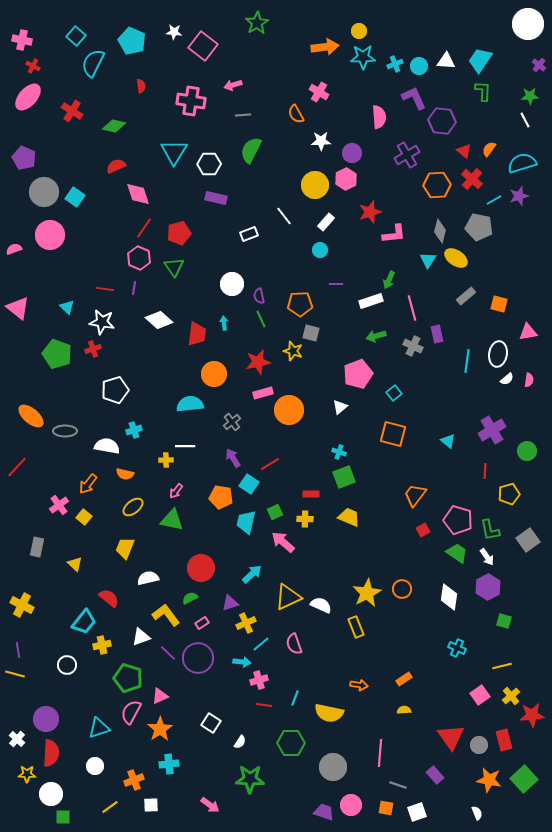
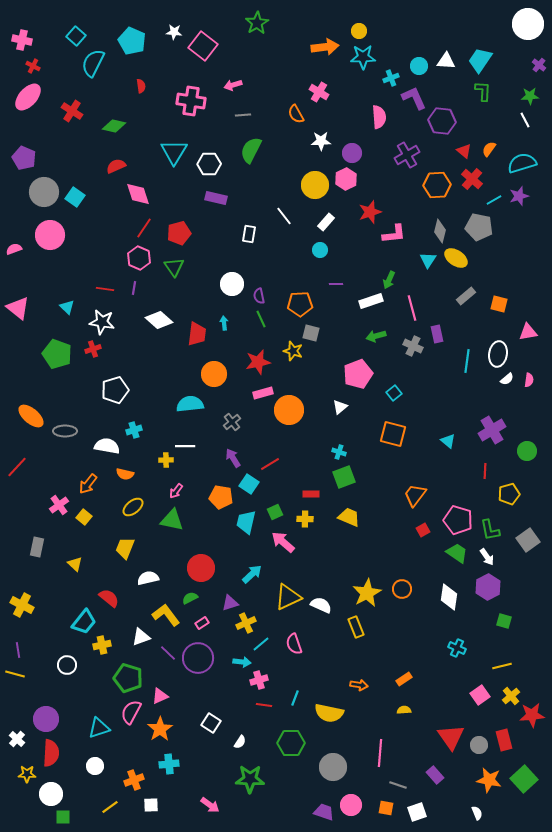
cyan cross at (395, 64): moved 4 px left, 14 px down
white rectangle at (249, 234): rotated 60 degrees counterclockwise
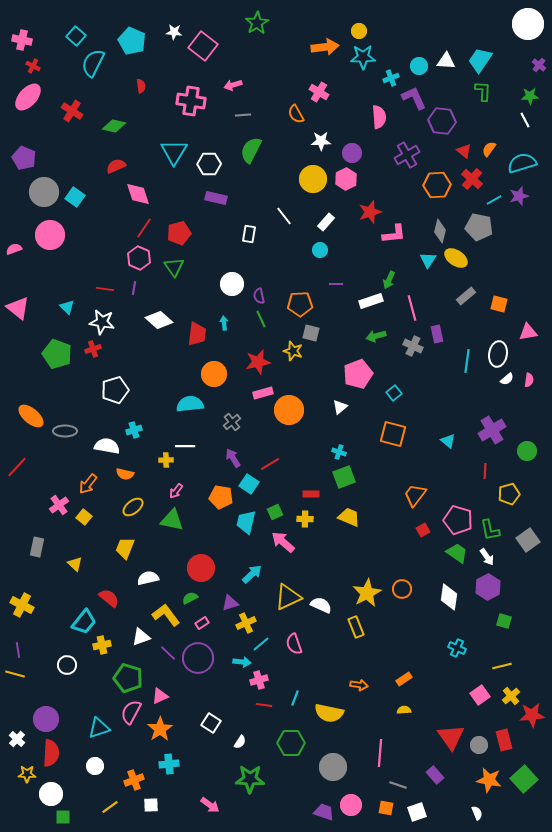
yellow circle at (315, 185): moved 2 px left, 6 px up
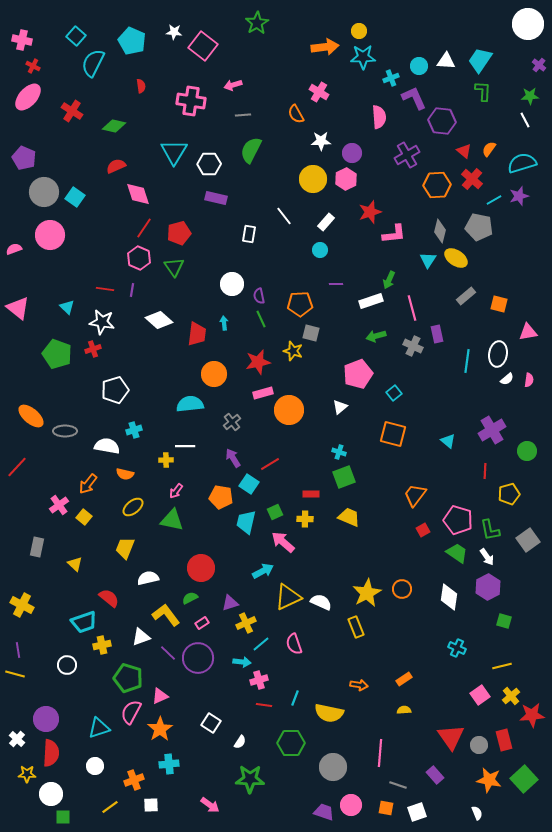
purple line at (134, 288): moved 2 px left, 2 px down
cyan arrow at (252, 574): moved 11 px right, 3 px up; rotated 15 degrees clockwise
white semicircle at (321, 605): moved 3 px up
cyan trapezoid at (84, 622): rotated 32 degrees clockwise
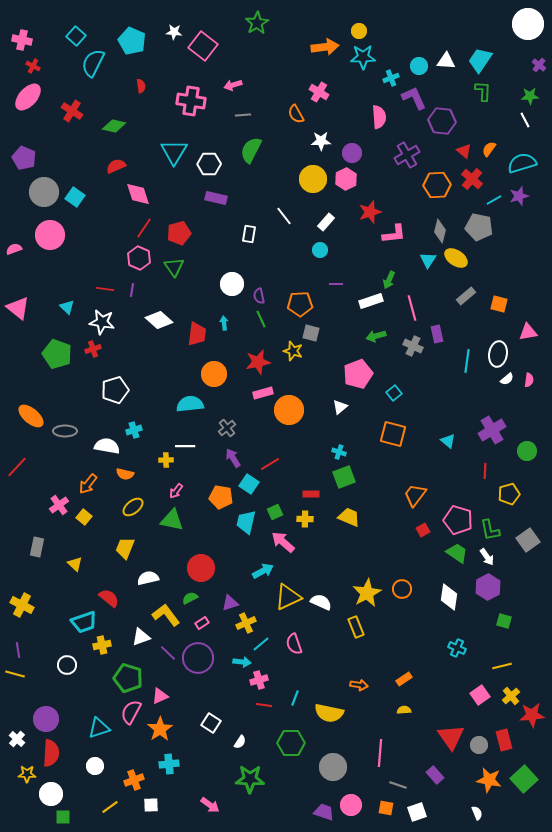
gray cross at (232, 422): moved 5 px left, 6 px down
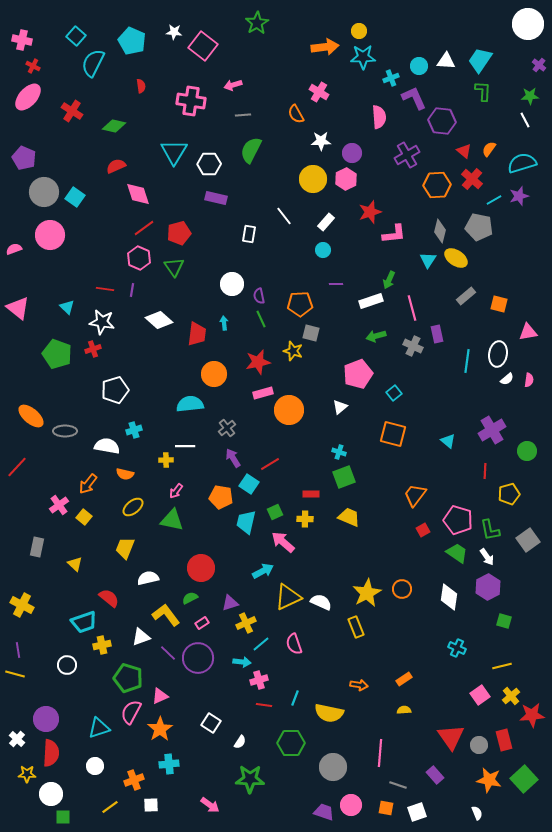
red line at (144, 228): rotated 20 degrees clockwise
cyan circle at (320, 250): moved 3 px right
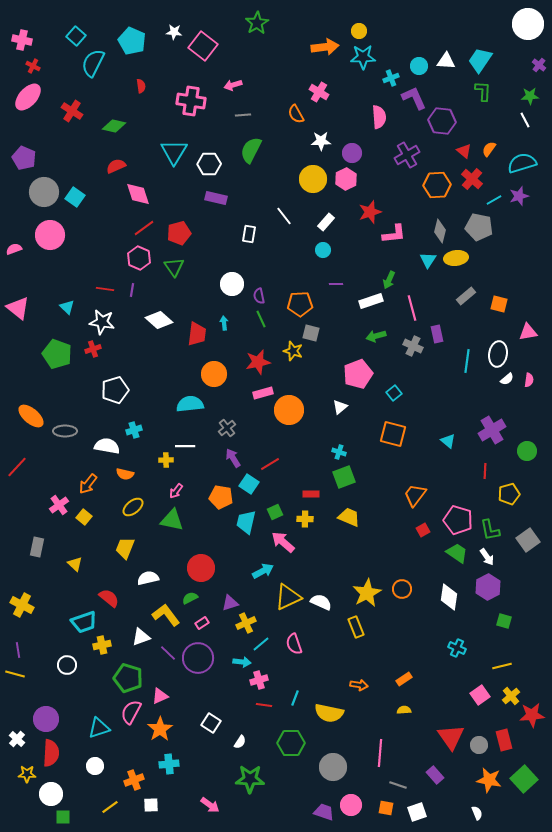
yellow ellipse at (456, 258): rotated 40 degrees counterclockwise
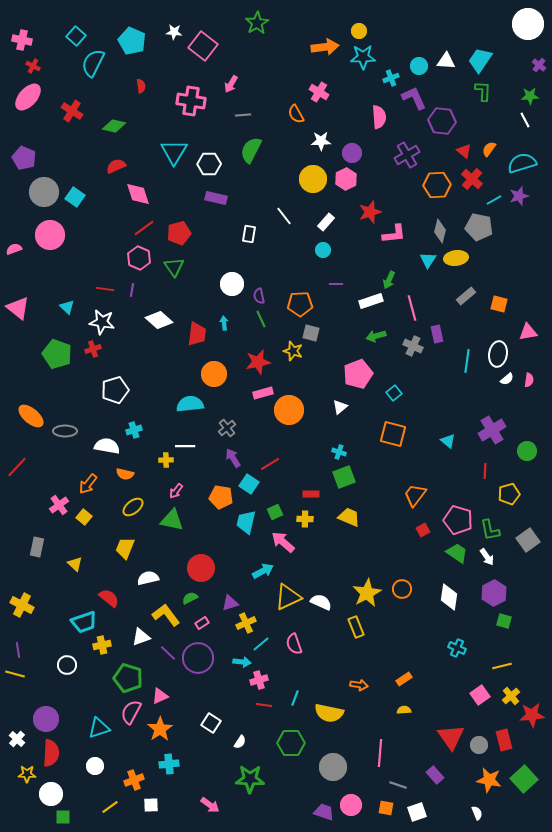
pink arrow at (233, 85): moved 2 px left, 1 px up; rotated 42 degrees counterclockwise
purple hexagon at (488, 587): moved 6 px right, 6 px down
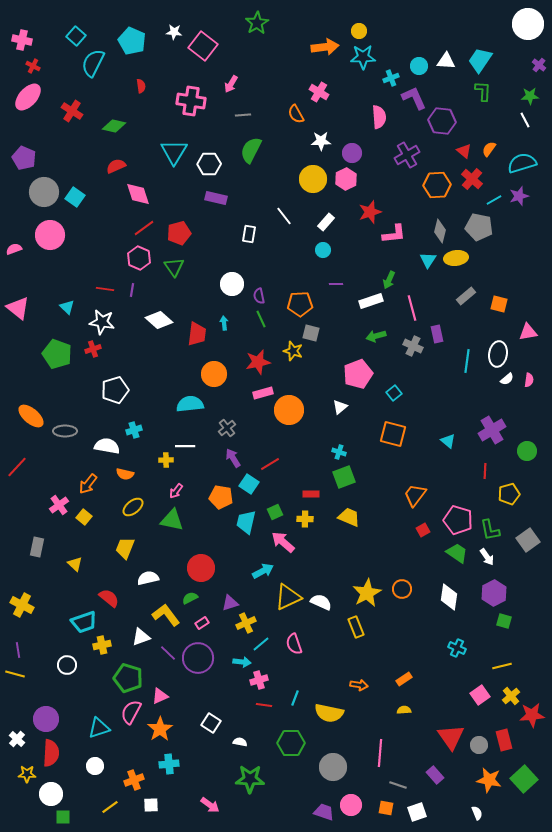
white semicircle at (240, 742): rotated 112 degrees counterclockwise
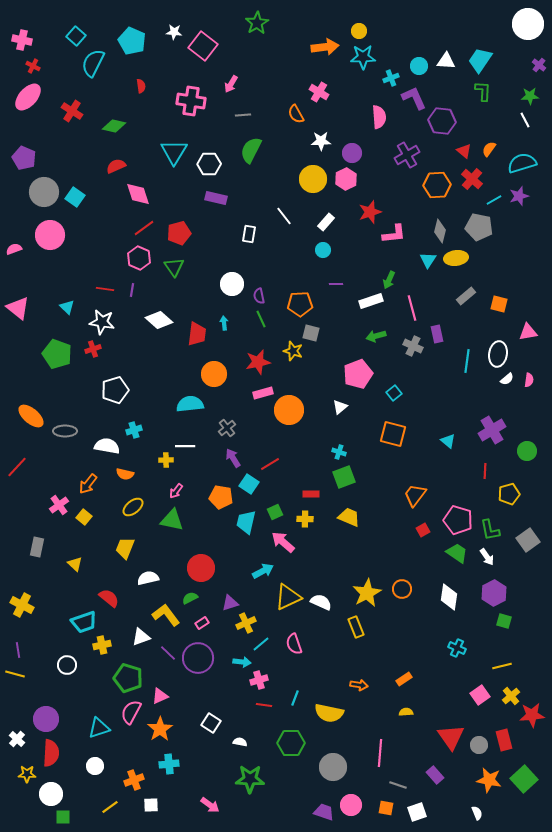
yellow semicircle at (404, 710): moved 2 px right, 2 px down
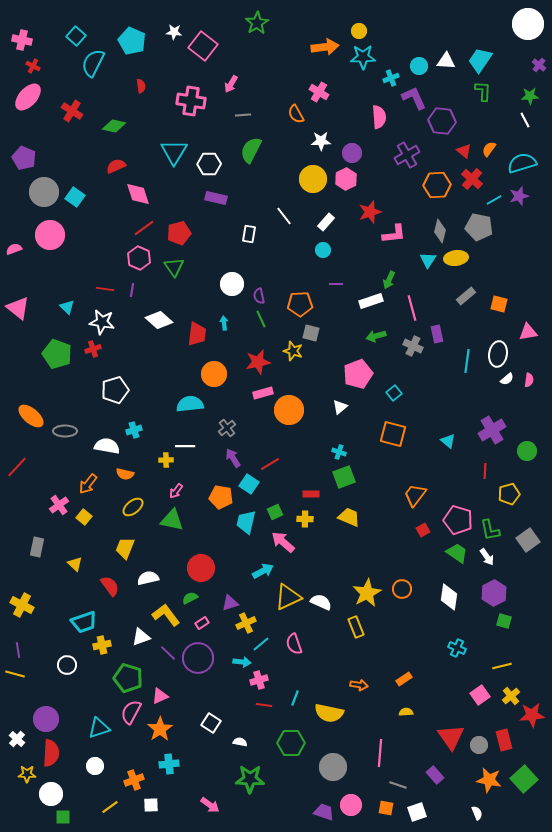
red semicircle at (109, 598): moved 1 px right, 12 px up; rotated 15 degrees clockwise
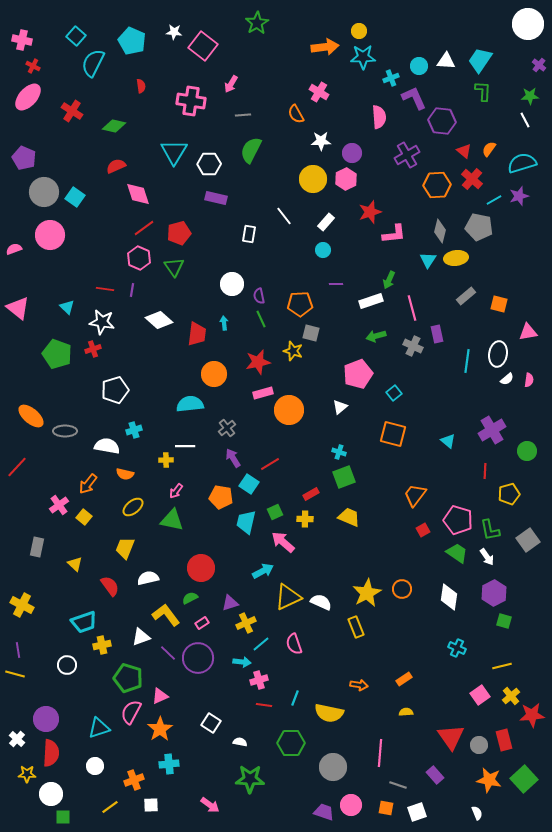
red rectangle at (311, 494): rotated 28 degrees counterclockwise
